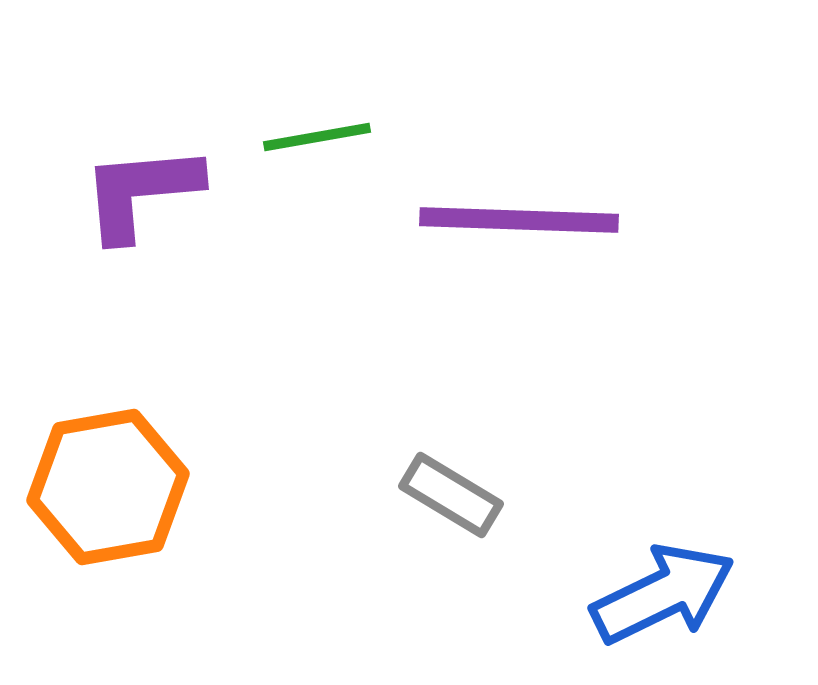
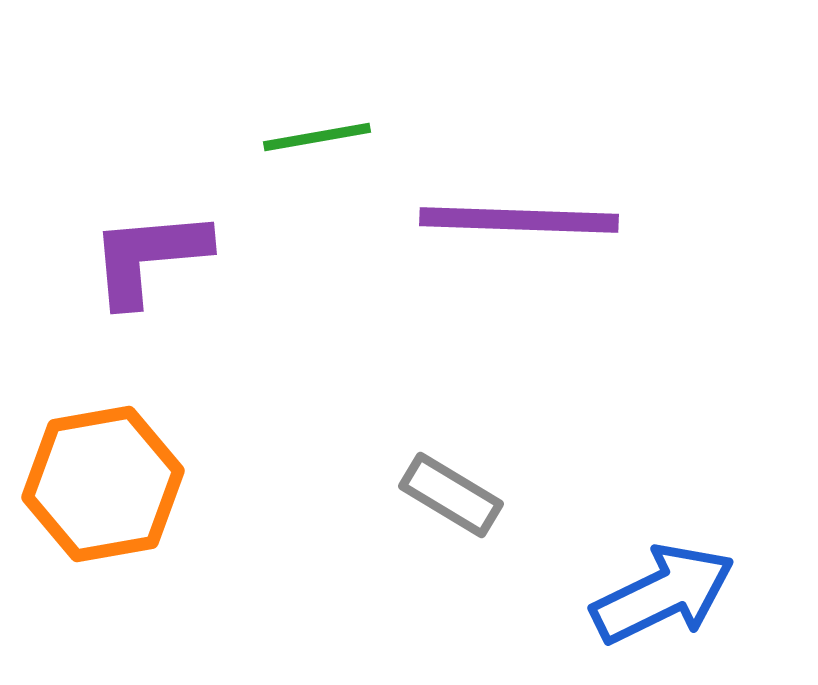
purple L-shape: moved 8 px right, 65 px down
orange hexagon: moved 5 px left, 3 px up
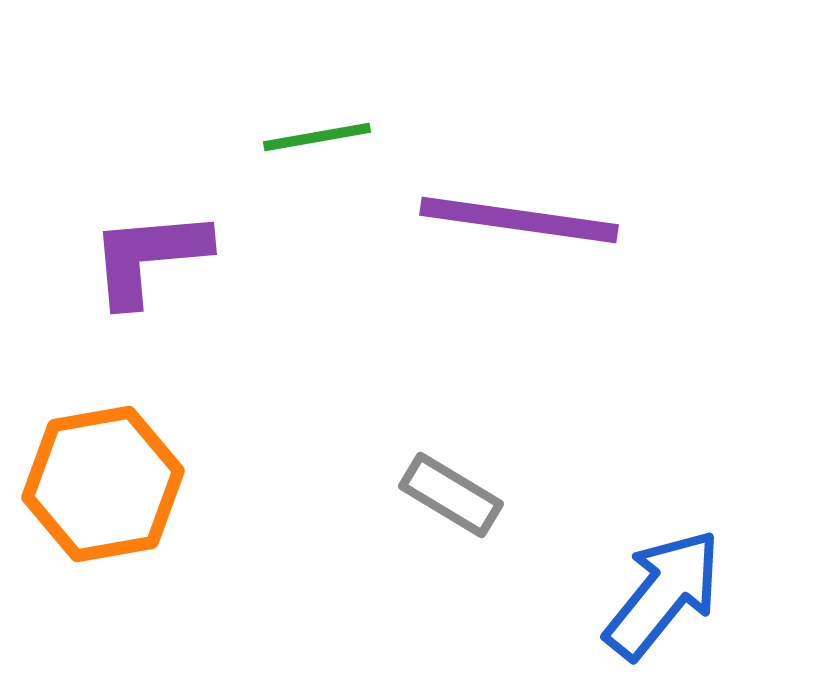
purple line: rotated 6 degrees clockwise
blue arrow: rotated 25 degrees counterclockwise
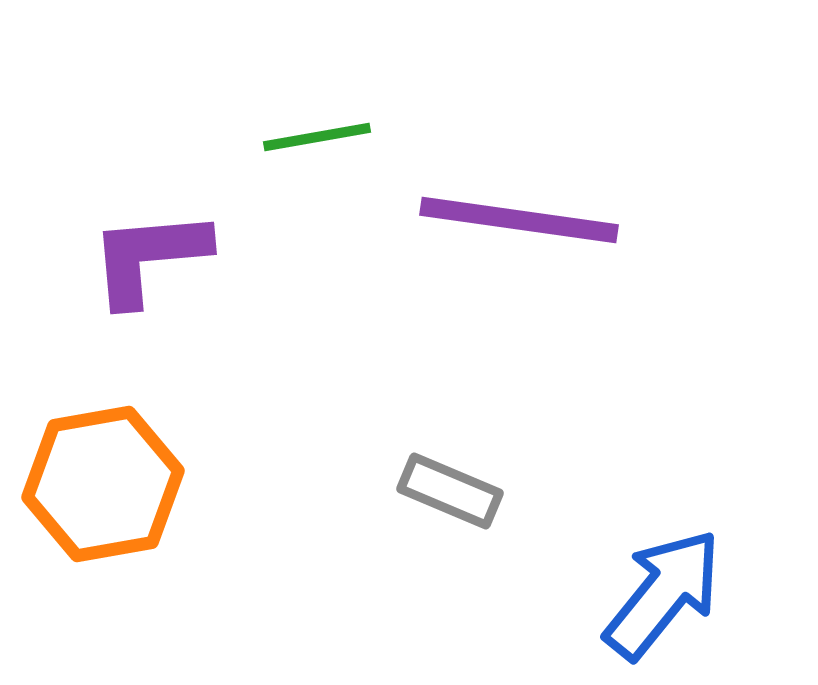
gray rectangle: moved 1 px left, 4 px up; rotated 8 degrees counterclockwise
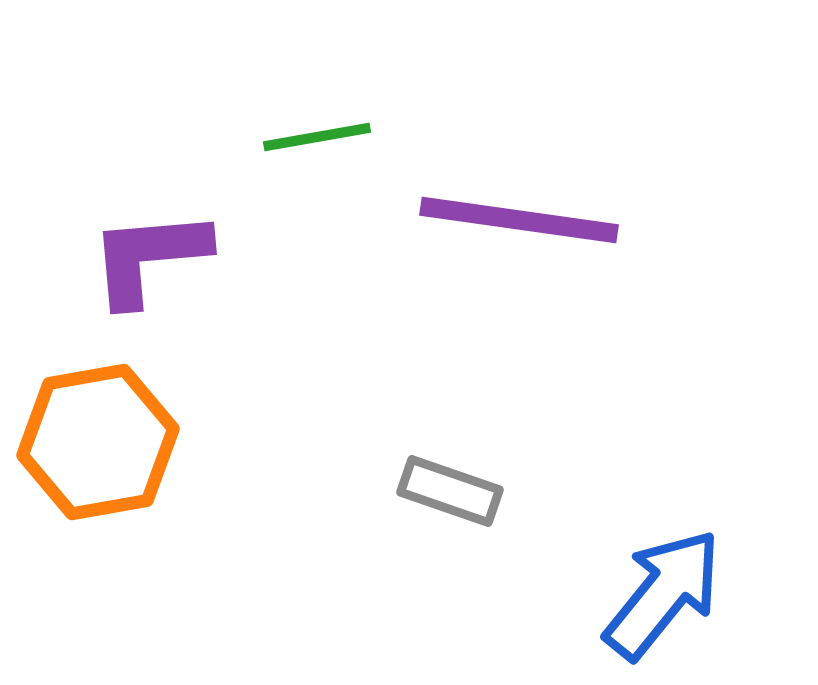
orange hexagon: moved 5 px left, 42 px up
gray rectangle: rotated 4 degrees counterclockwise
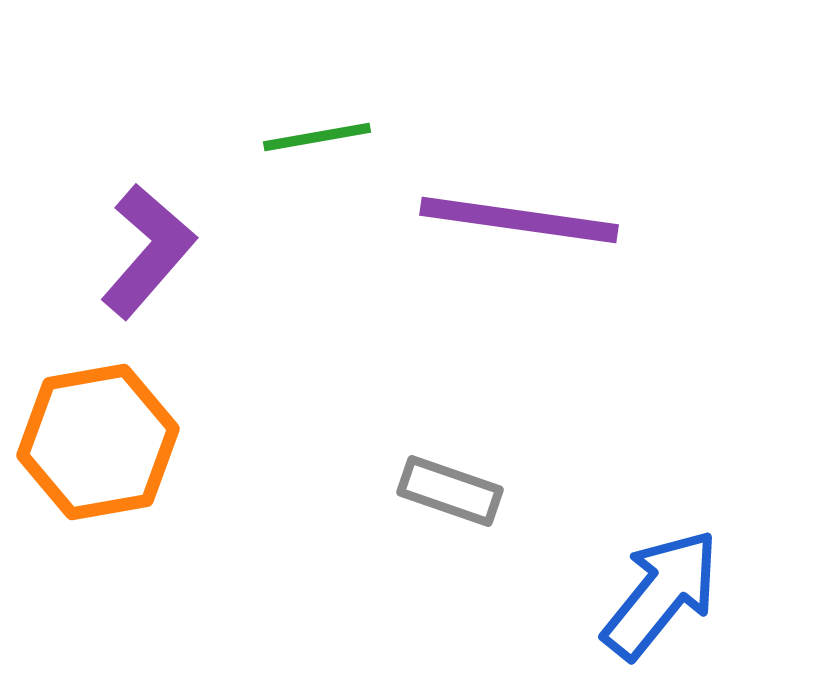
purple L-shape: moved 1 px left, 6 px up; rotated 136 degrees clockwise
blue arrow: moved 2 px left
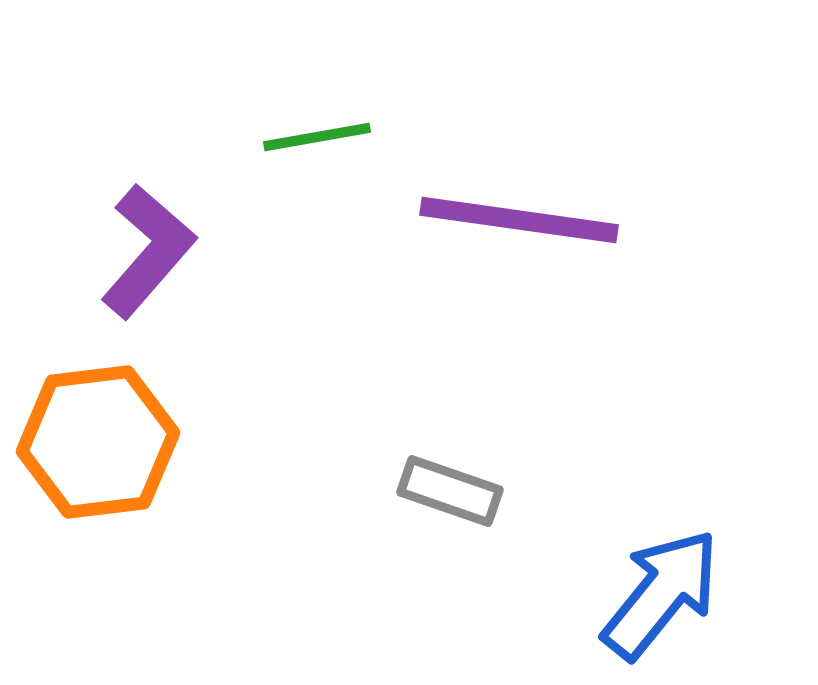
orange hexagon: rotated 3 degrees clockwise
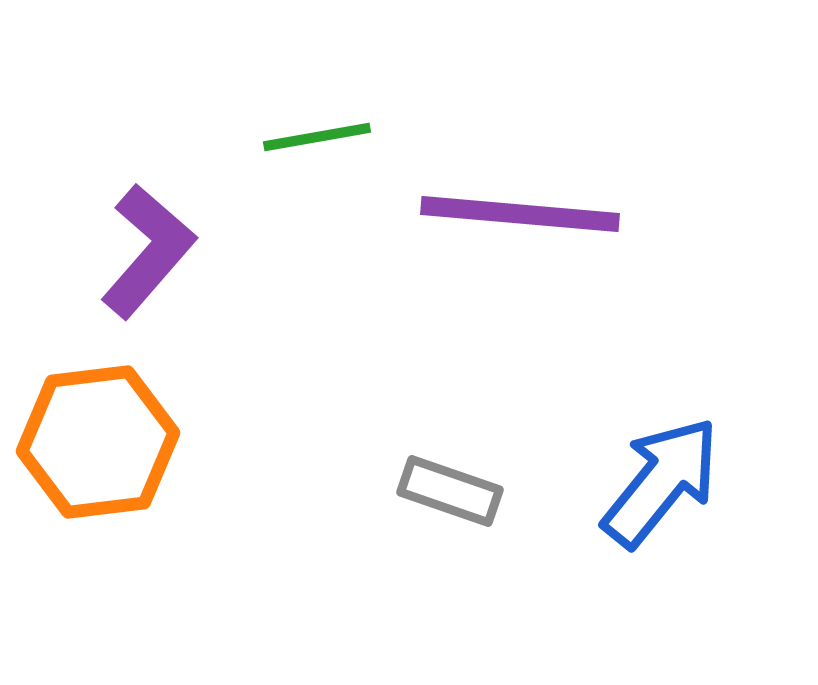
purple line: moved 1 px right, 6 px up; rotated 3 degrees counterclockwise
blue arrow: moved 112 px up
